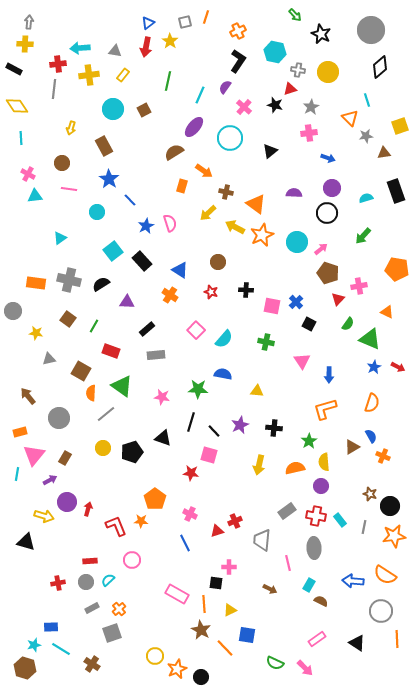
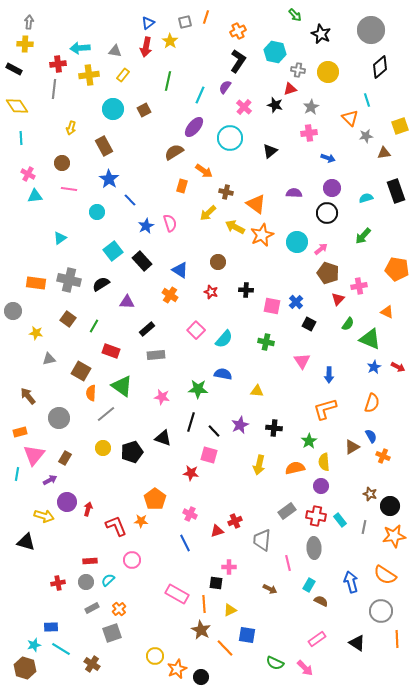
blue arrow at (353, 581): moved 2 px left, 1 px down; rotated 70 degrees clockwise
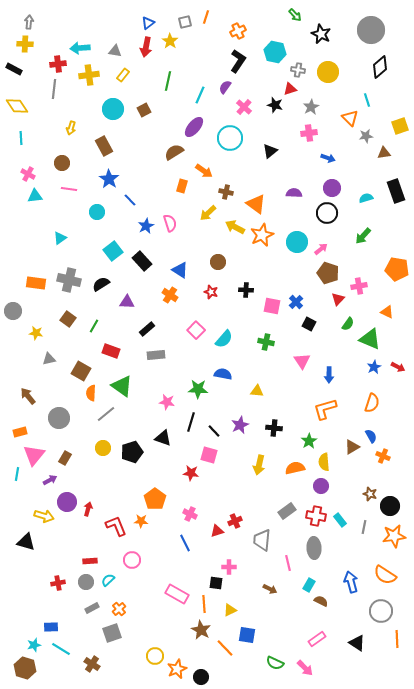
pink star at (162, 397): moved 5 px right, 5 px down
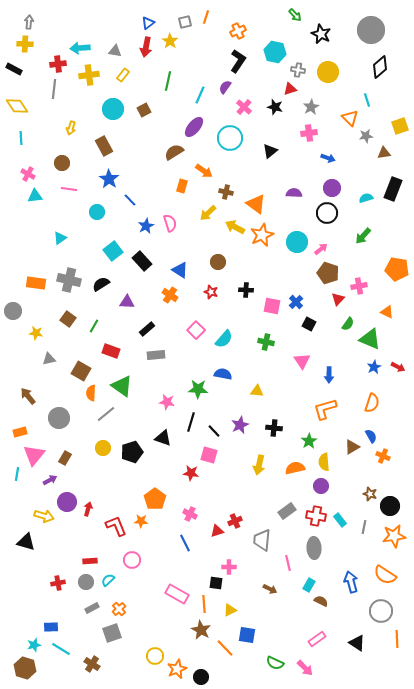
black star at (275, 105): moved 2 px down
black rectangle at (396, 191): moved 3 px left, 2 px up; rotated 40 degrees clockwise
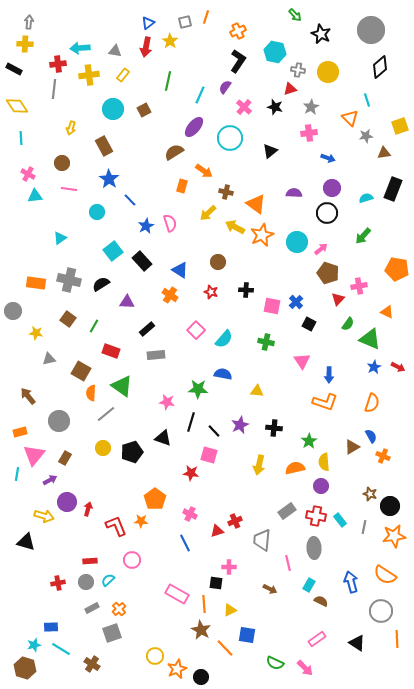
orange L-shape at (325, 409): moved 7 px up; rotated 145 degrees counterclockwise
gray circle at (59, 418): moved 3 px down
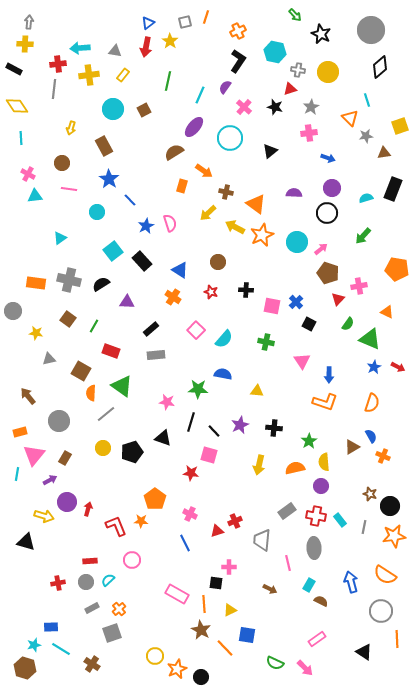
orange cross at (170, 295): moved 3 px right, 2 px down
black rectangle at (147, 329): moved 4 px right
black triangle at (357, 643): moved 7 px right, 9 px down
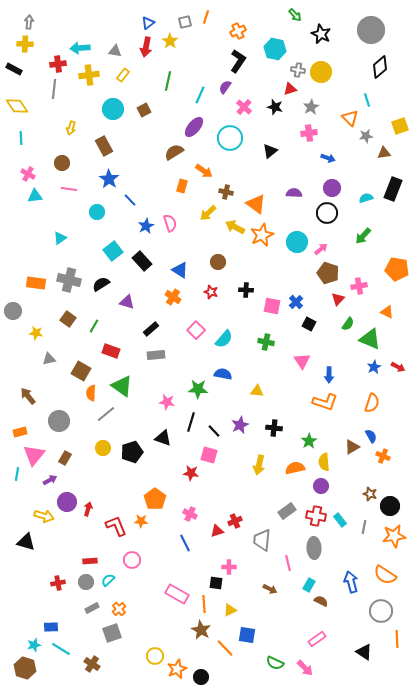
cyan hexagon at (275, 52): moved 3 px up
yellow circle at (328, 72): moved 7 px left
purple triangle at (127, 302): rotated 14 degrees clockwise
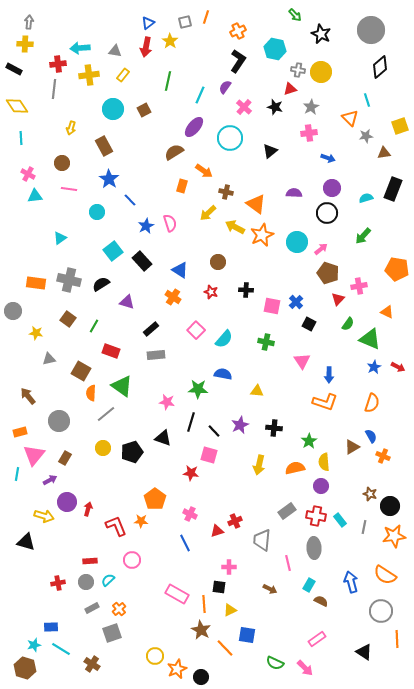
black square at (216, 583): moved 3 px right, 4 px down
